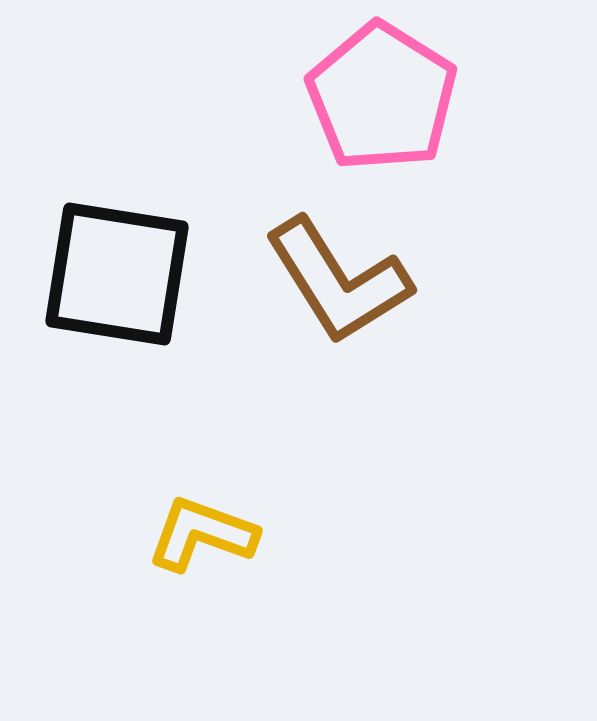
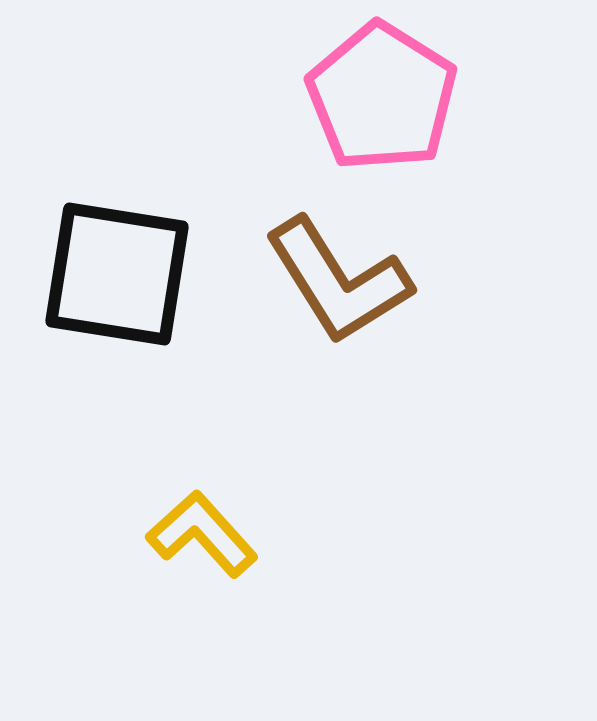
yellow L-shape: rotated 28 degrees clockwise
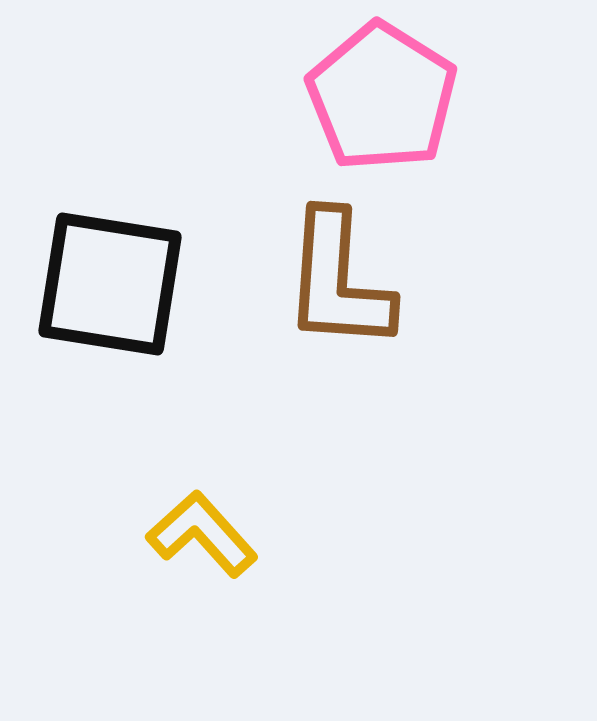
black square: moved 7 px left, 10 px down
brown L-shape: rotated 36 degrees clockwise
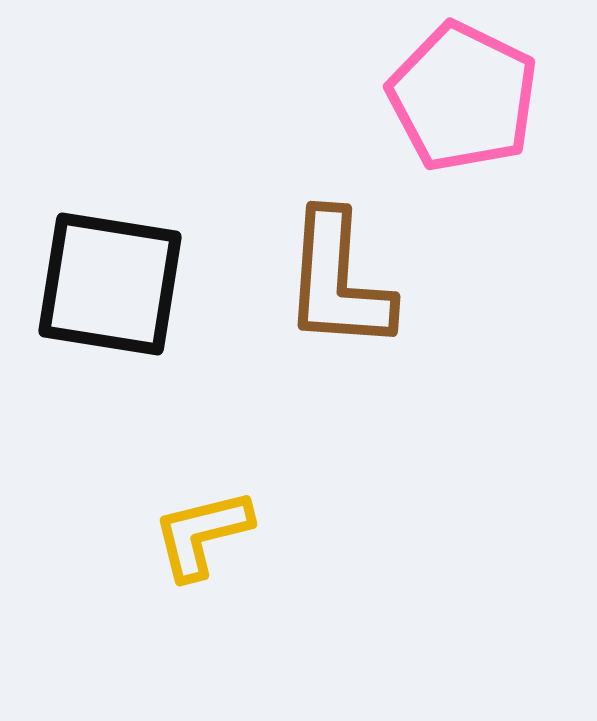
pink pentagon: moved 81 px right; rotated 6 degrees counterclockwise
yellow L-shape: rotated 62 degrees counterclockwise
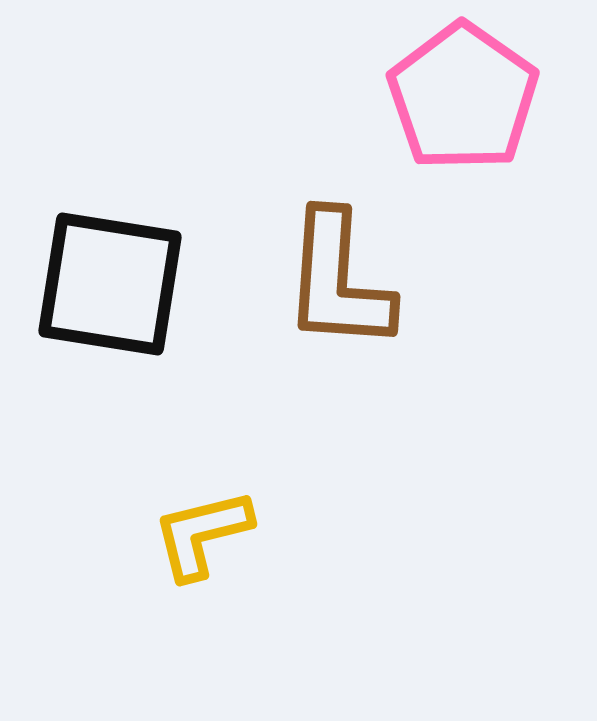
pink pentagon: rotated 9 degrees clockwise
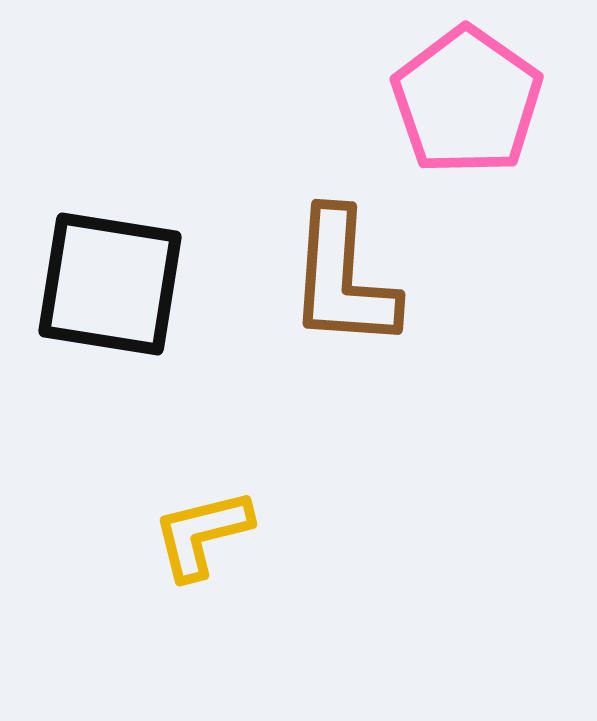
pink pentagon: moved 4 px right, 4 px down
brown L-shape: moved 5 px right, 2 px up
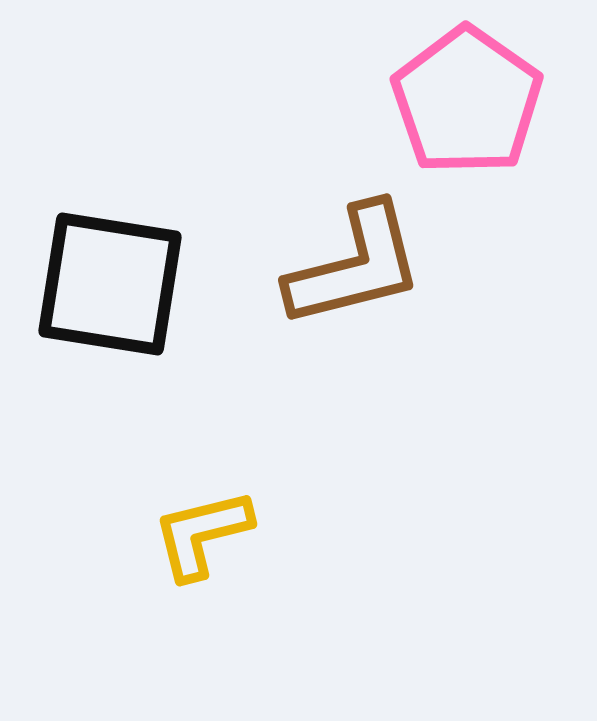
brown L-shape: moved 12 px right, 13 px up; rotated 108 degrees counterclockwise
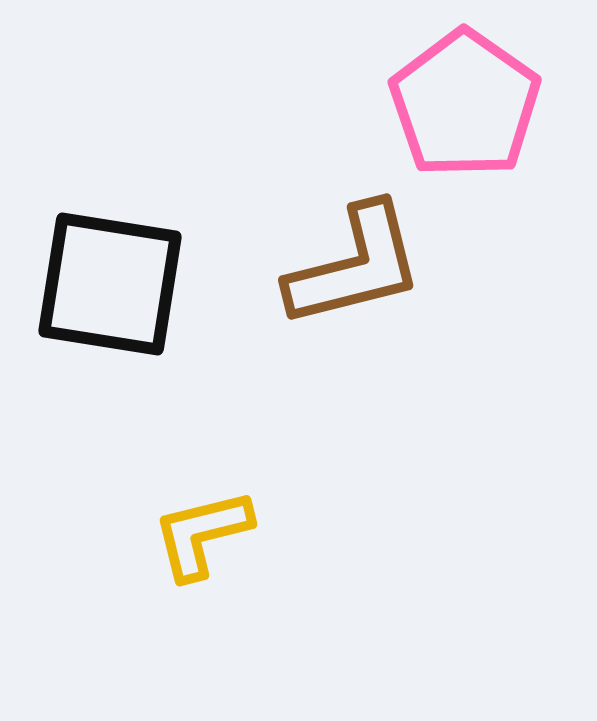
pink pentagon: moved 2 px left, 3 px down
